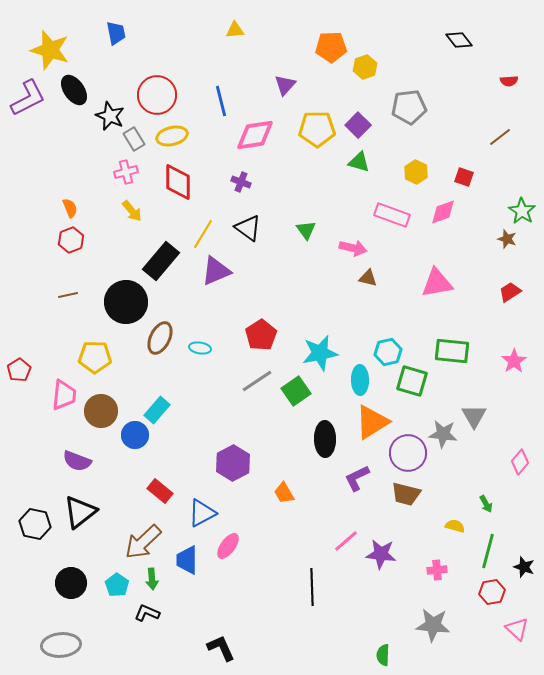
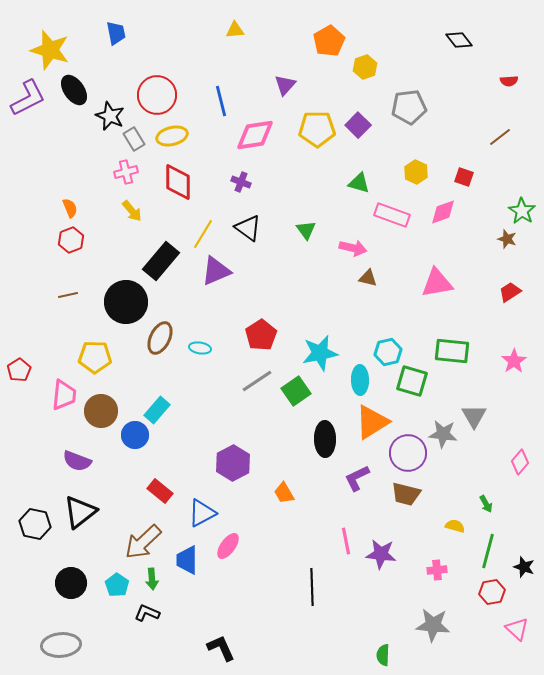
orange pentagon at (331, 47): moved 2 px left, 6 px up; rotated 28 degrees counterclockwise
green triangle at (359, 162): moved 21 px down
pink line at (346, 541): rotated 60 degrees counterclockwise
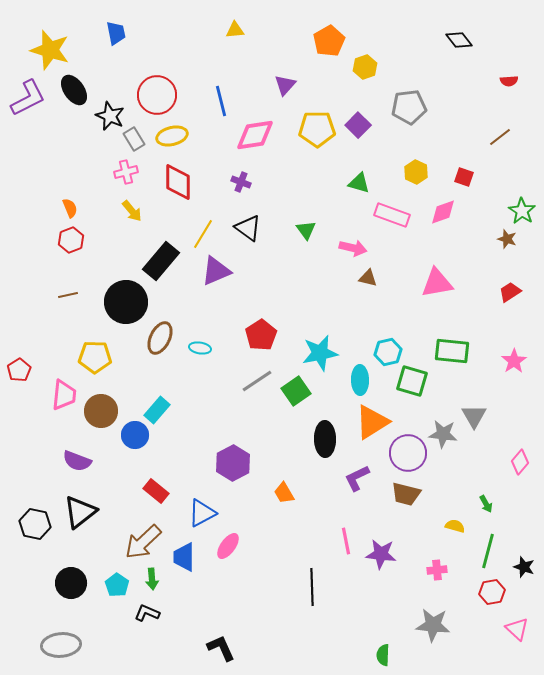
red rectangle at (160, 491): moved 4 px left
blue trapezoid at (187, 560): moved 3 px left, 3 px up
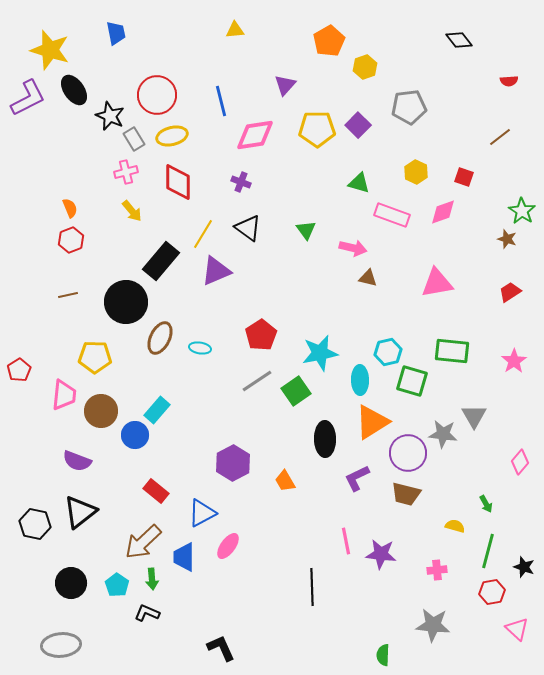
orange trapezoid at (284, 493): moved 1 px right, 12 px up
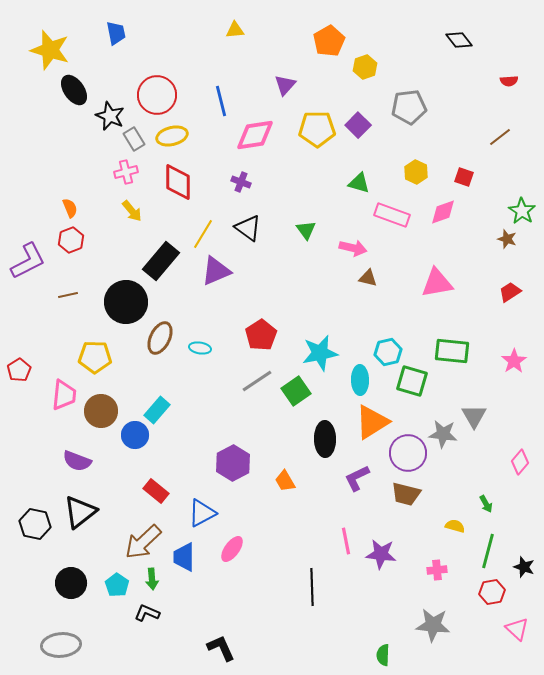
purple L-shape at (28, 98): moved 163 px down
pink ellipse at (228, 546): moved 4 px right, 3 px down
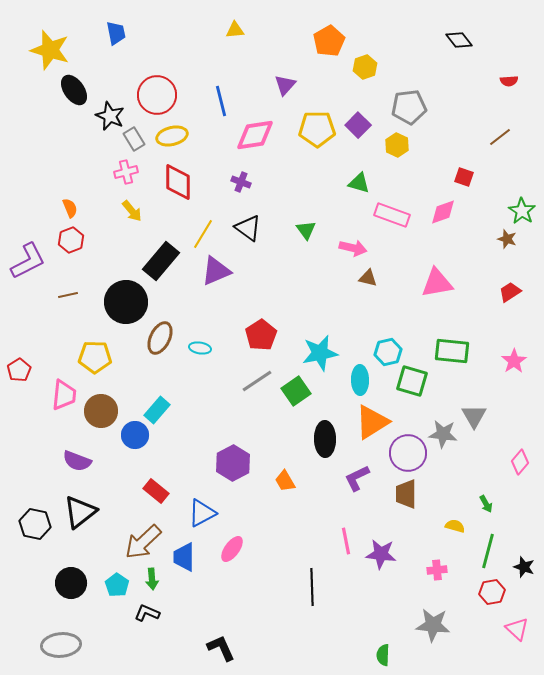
yellow hexagon at (416, 172): moved 19 px left, 27 px up
brown trapezoid at (406, 494): rotated 76 degrees clockwise
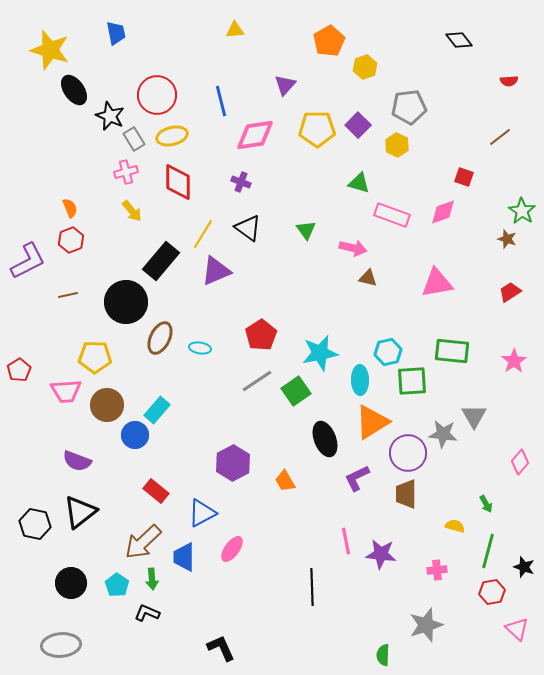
green square at (412, 381): rotated 20 degrees counterclockwise
pink trapezoid at (64, 395): moved 2 px right, 4 px up; rotated 80 degrees clockwise
brown circle at (101, 411): moved 6 px right, 6 px up
black ellipse at (325, 439): rotated 20 degrees counterclockwise
gray star at (433, 625): moved 7 px left; rotated 24 degrees counterclockwise
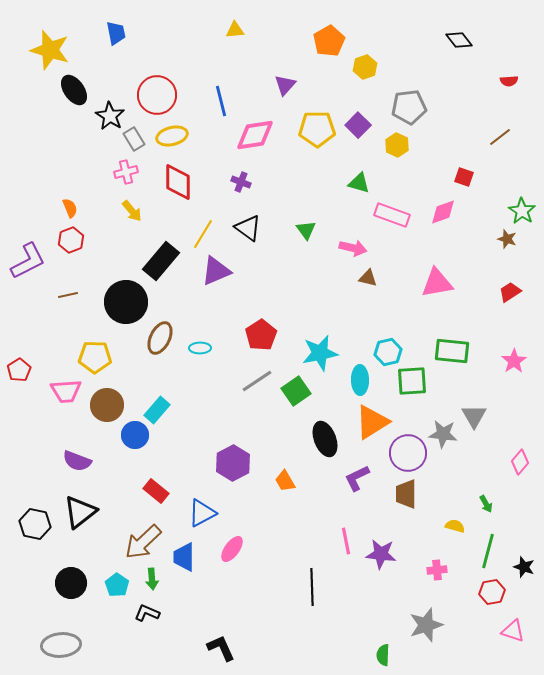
black star at (110, 116): rotated 8 degrees clockwise
cyan ellipse at (200, 348): rotated 10 degrees counterclockwise
pink triangle at (517, 629): moved 4 px left, 2 px down; rotated 25 degrees counterclockwise
